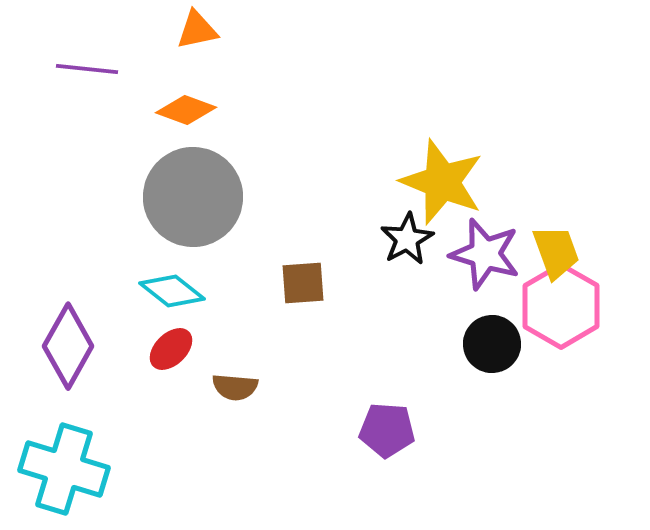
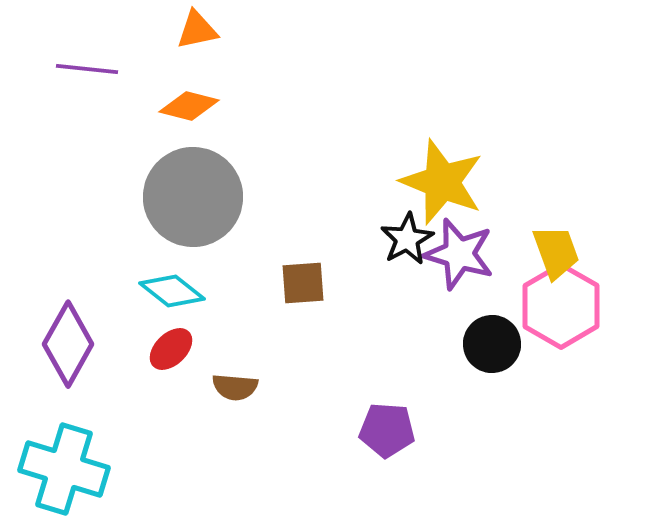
orange diamond: moved 3 px right, 4 px up; rotated 6 degrees counterclockwise
purple star: moved 26 px left
purple diamond: moved 2 px up
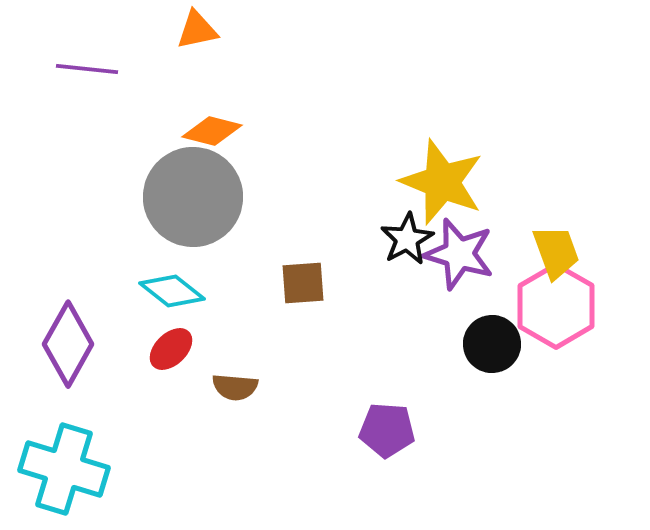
orange diamond: moved 23 px right, 25 px down
pink hexagon: moved 5 px left
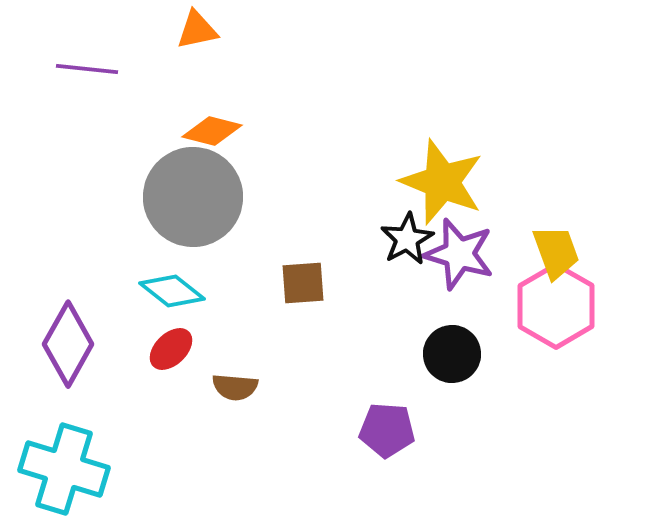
black circle: moved 40 px left, 10 px down
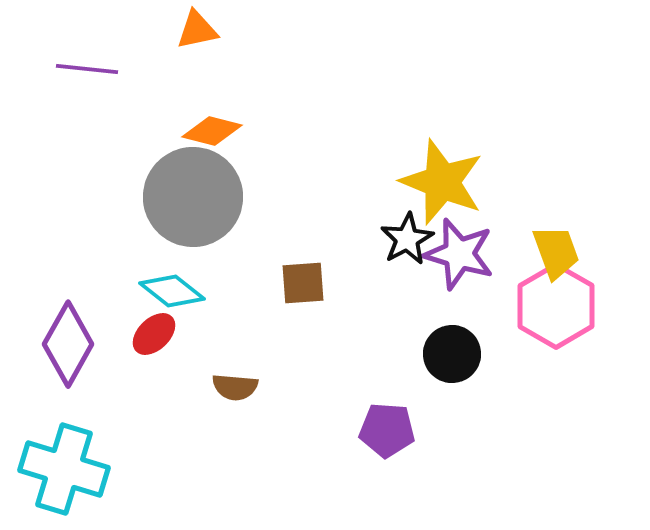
red ellipse: moved 17 px left, 15 px up
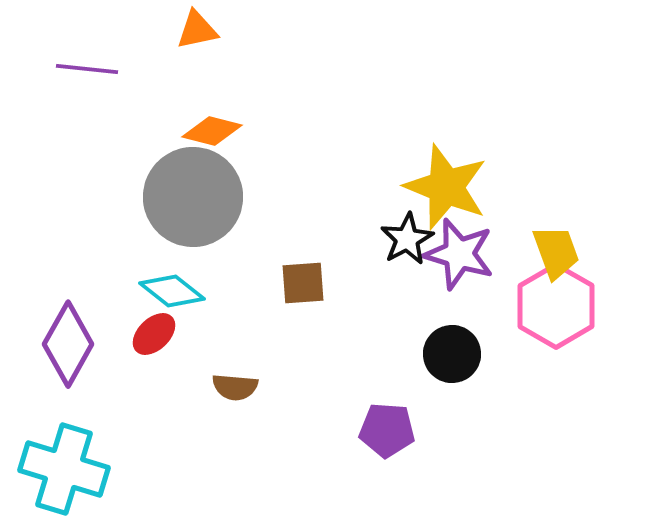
yellow star: moved 4 px right, 5 px down
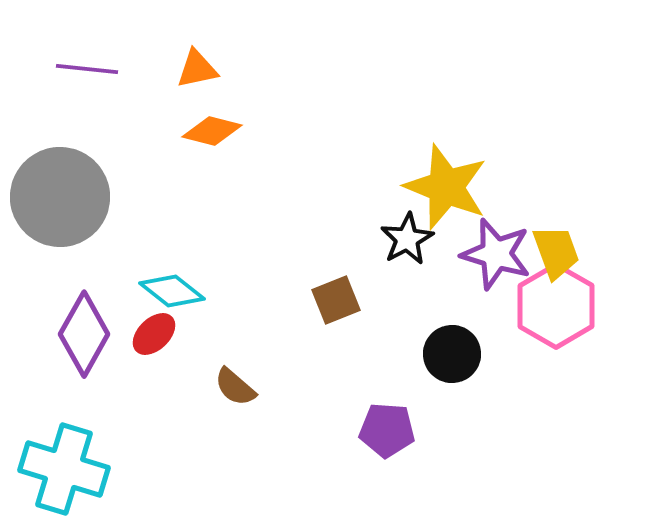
orange triangle: moved 39 px down
gray circle: moved 133 px left
purple star: moved 37 px right
brown square: moved 33 px right, 17 px down; rotated 18 degrees counterclockwise
purple diamond: moved 16 px right, 10 px up
brown semicircle: rotated 36 degrees clockwise
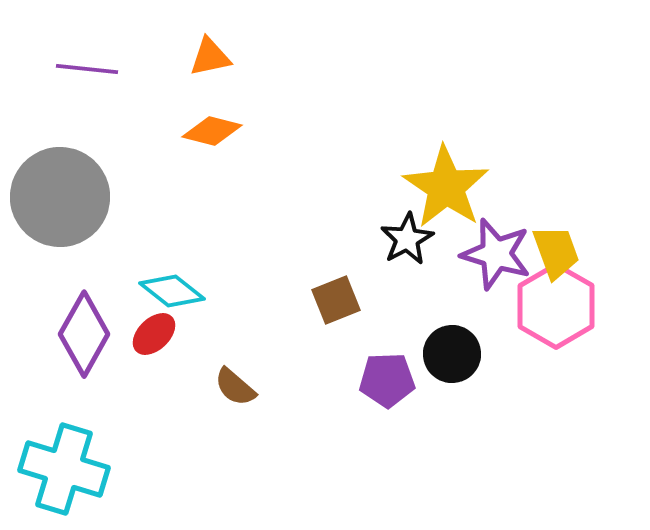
orange triangle: moved 13 px right, 12 px up
yellow star: rotated 12 degrees clockwise
purple pentagon: moved 50 px up; rotated 6 degrees counterclockwise
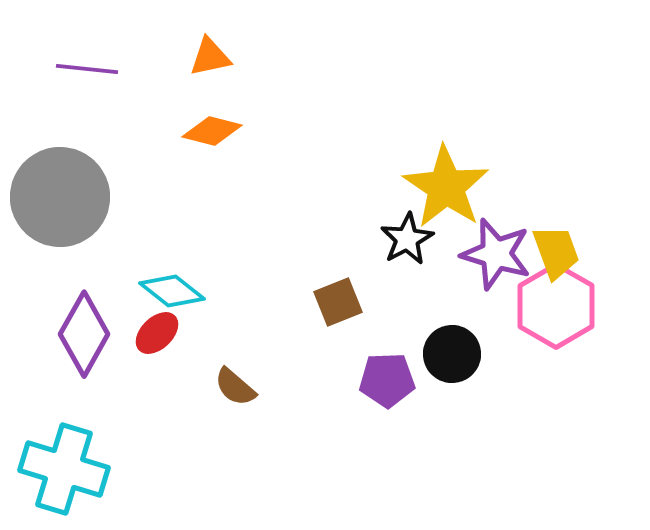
brown square: moved 2 px right, 2 px down
red ellipse: moved 3 px right, 1 px up
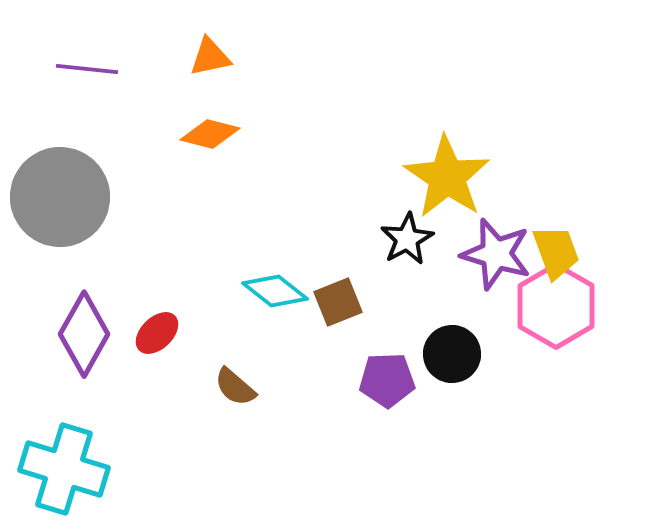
orange diamond: moved 2 px left, 3 px down
yellow star: moved 1 px right, 10 px up
cyan diamond: moved 103 px right
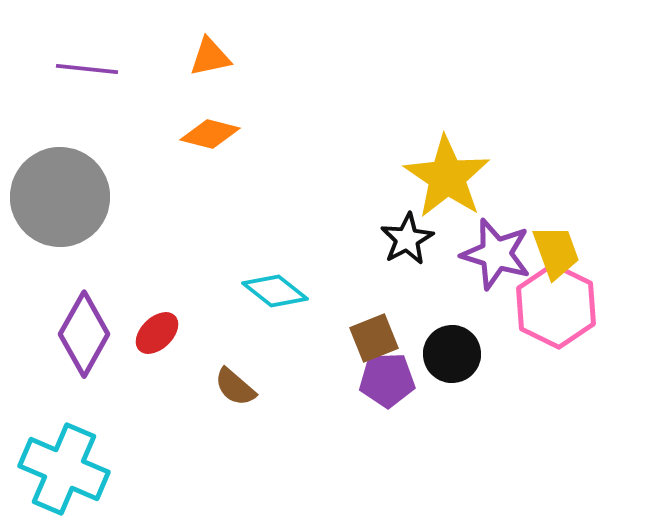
brown square: moved 36 px right, 36 px down
pink hexagon: rotated 4 degrees counterclockwise
cyan cross: rotated 6 degrees clockwise
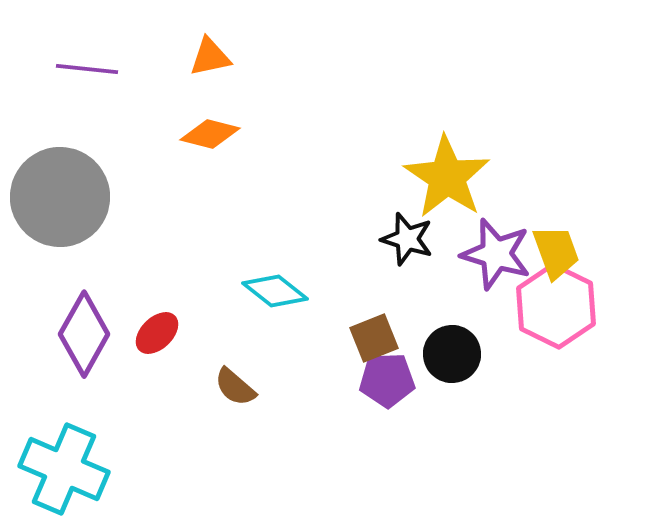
black star: rotated 26 degrees counterclockwise
